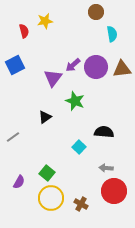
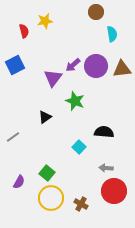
purple circle: moved 1 px up
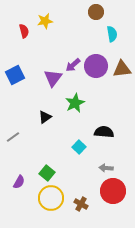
blue square: moved 10 px down
green star: moved 2 px down; rotated 24 degrees clockwise
red circle: moved 1 px left
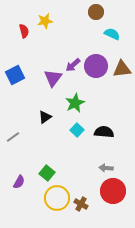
cyan semicircle: rotated 56 degrees counterclockwise
cyan square: moved 2 px left, 17 px up
yellow circle: moved 6 px right
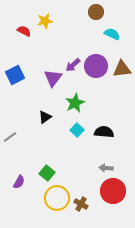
red semicircle: rotated 48 degrees counterclockwise
gray line: moved 3 px left
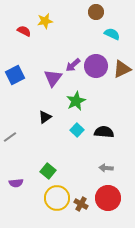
brown triangle: rotated 18 degrees counterclockwise
green star: moved 1 px right, 2 px up
green square: moved 1 px right, 2 px up
purple semicircle: moved 3 px left, 1 px down; rotated 56 degrees clockwise
red circle: moved 5 px left, 7 px down
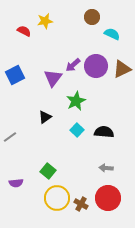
brown circle: moved 4 px left, 5 px down
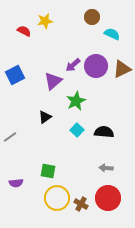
purple triangle: moved 3 px down; rotated 12 degrees clockwise
green square: rotated 28 degrees counterclockwise
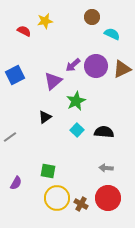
purple semicircle: rotated 56 degrees counterclockwise
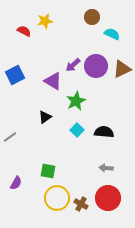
purple triangle: rotated 48 degrees counterclockwise
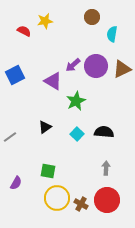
cyan semicircle: rotated 105 degrees counterclockwise
black triangle: moved 10 px down
cyan square: moved 4 px down
gray arrow: rotated 88 degrees clockwise
red circle: moved 1 px left, 2 px down
